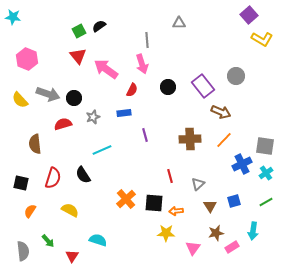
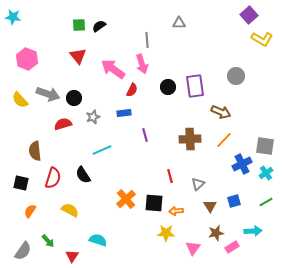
green square at (79, 31): moved 6 px up; rotated 24 degrees clockwise
pink arrow at (106, 69): moved 7 px right
purple rectangle at (203, 86): moved 8 px left; rotated 30 degrees clockwise
brown semicircle at (35, 144): moved 7 px down
cyan arrow at (253, 231): rotated 102 degrees counterclockwise
gray semicircle at (23, 251): rotated 42 degrees clockwise
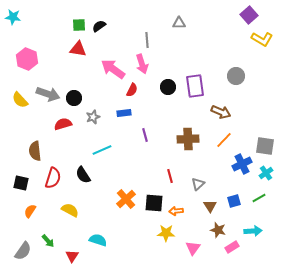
red triangle at (78, 56): moved 7 px up; rotated 42 degrees counterclockwise
brown cross at (190, 139): moved 2 px left
green line at (266, 202): moved 7 px left, 4 px up
brown star at (216, 233): moved 2 px right, 3 px up; rotated 28 degrees clockwise
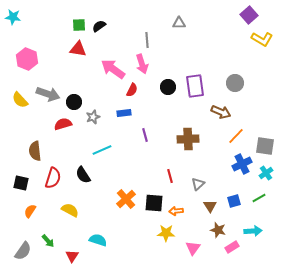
gray circle at (236, 76): moved 1 px left, 7 px down
black circle at (74, 98): moved 4 px down
orange line at (224, 140): moved 12 px right, 4 px up
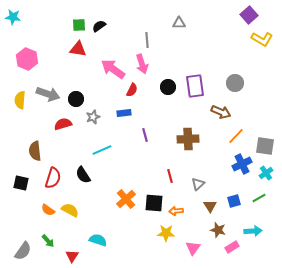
yellow semicircle at (20, 100): rotated 48 degrees clockwise
black circle at (74, 102): moved 2 px right, 3 px up
orange semicircle at (30, 211): moved 18 px right, 1 px up; rotated 88 degrees counterclockwise
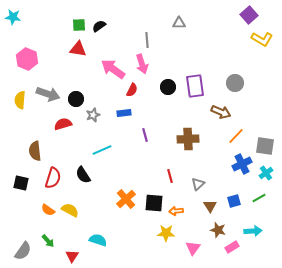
gray star at (93, 117): moved 2 px up
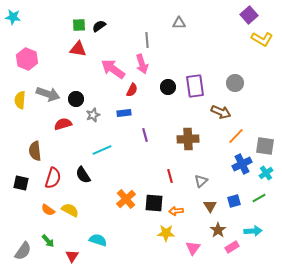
gray triangle at (198, 184): moved 3 px right, 3 px up
brown star at (218, 230): rotated 21 degrees clockwise
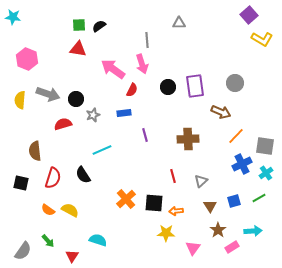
red line at (170, 176): moved 3 px right
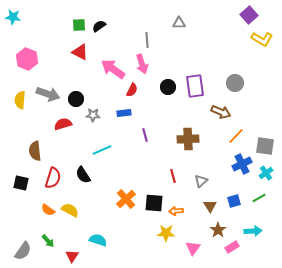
red triangle at (78, 49): moved 2 px right, 3 px down; rotated 18 degrees clockwise
gray star at (93, 115): rotated 24 degrees clockwise
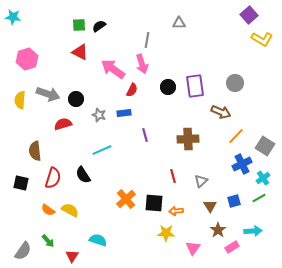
gray line at (147, 40): rotated 14 degrees clockwise
pink hexagon at (27, 59): rotated 20 degrees clockwise
gray star at (93, 115): moved 6 px right; rotated 16 degrees clockwise
gray square at (265, 146): rotated 24 degrees clockwise
cyan cross at (266, 173): moved 3 px left, 5 px down
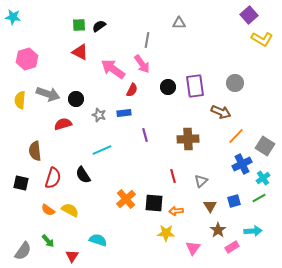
pink arrow at (142, 64): rotated 18 degrees counterclockwise
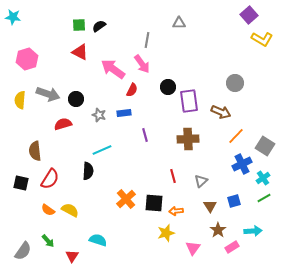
purple rectangle at (195, 86): moved 6 px left, 15 px down
black semicircle at (83, 175): moved 5 px right, 4 px up; rotated 144 degrees counterclockwise
red semicircle at (53, 178): moved 3 px left, 1 px down; rotated 15 degrees clockwise
green line at (259, 198): moved 5 px right
yellow star at (166, 233): rotated 18 degrees counterclockwise
